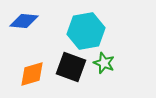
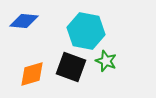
cyan hexagon: rotated 21 degrees clockwise
green star: moved 2 px right, 2 px up
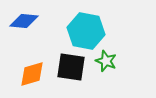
black square: rotated 12 degrees counterclockwise
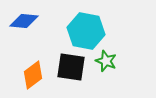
orange diamond: moved 1 px right, 1 px down; rotated 20 degrees counterclockwise
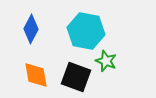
blue diamond: moved 7 px right, 8 px down; rotated 68 degrees counterclockwise
black square: moved 5 px right, 10 px down; rotated 12 degrees clockwise
orange diamond: moved 3 px right; rotated 64 degrees counterclockwise
